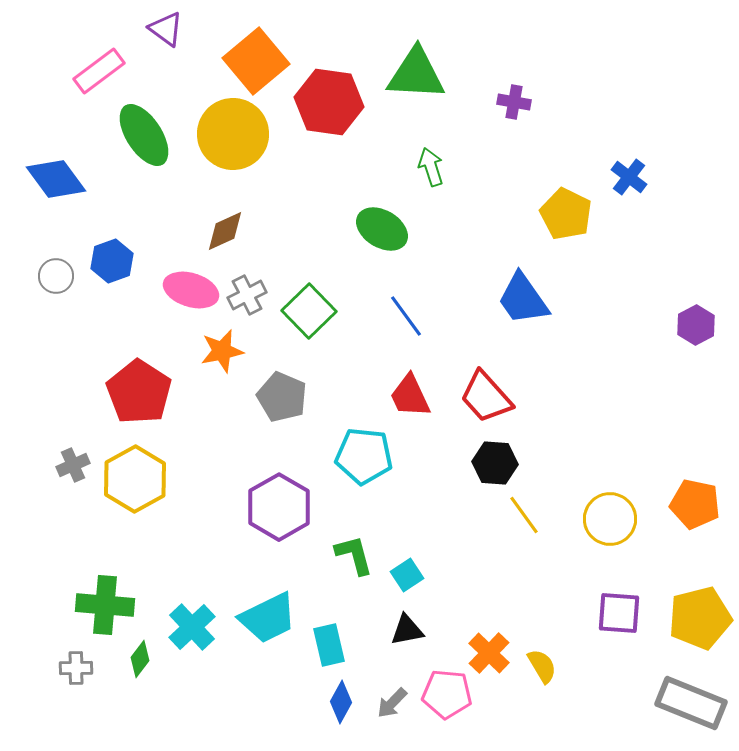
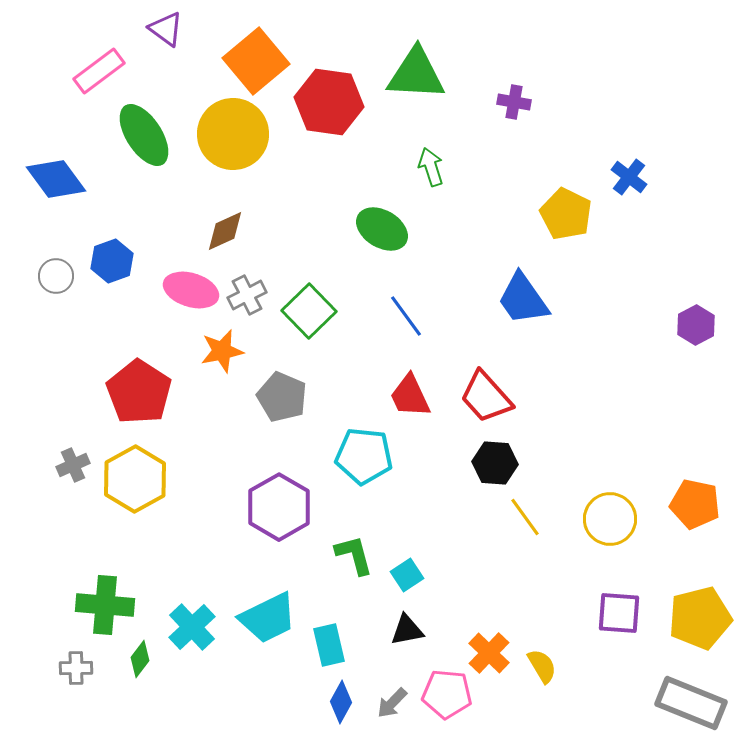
yellow line at (524, 515): moved 1 px right, 2 px down
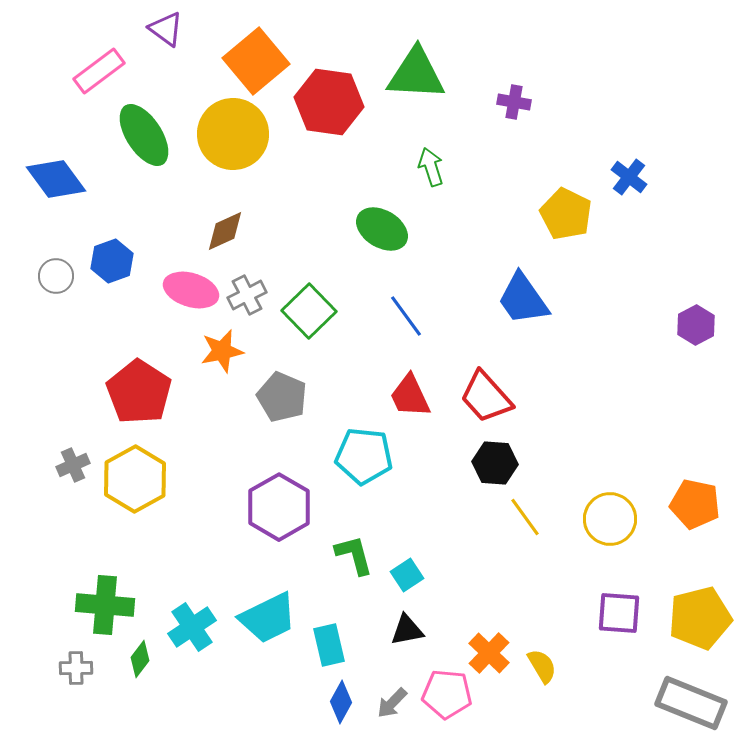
cyan cross at (192, 627): rotated 9 degrees clockwise
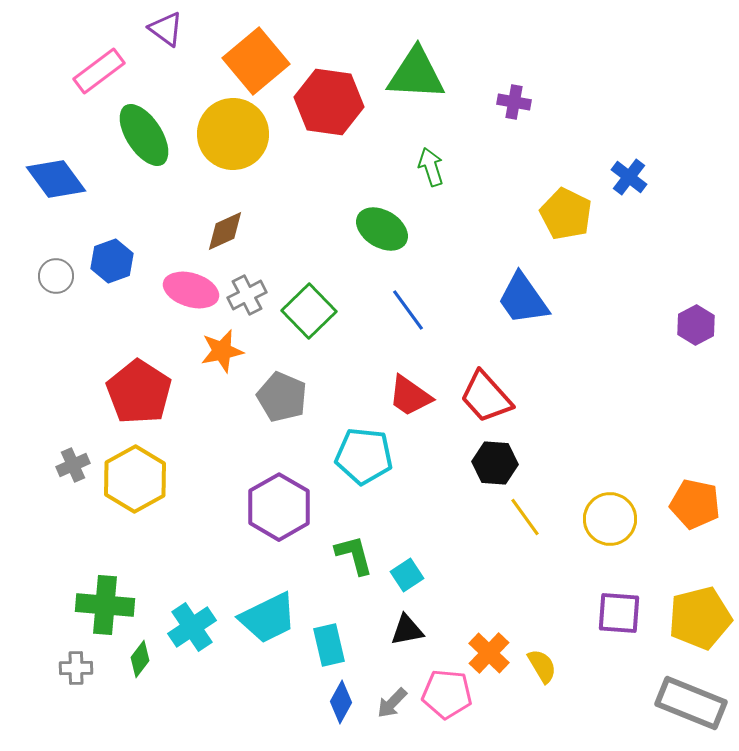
blue line at (406, 316): moved 2 px right, 6 px up
red trapezoid at (410, 396): rotated 30 degrees counterclockwise
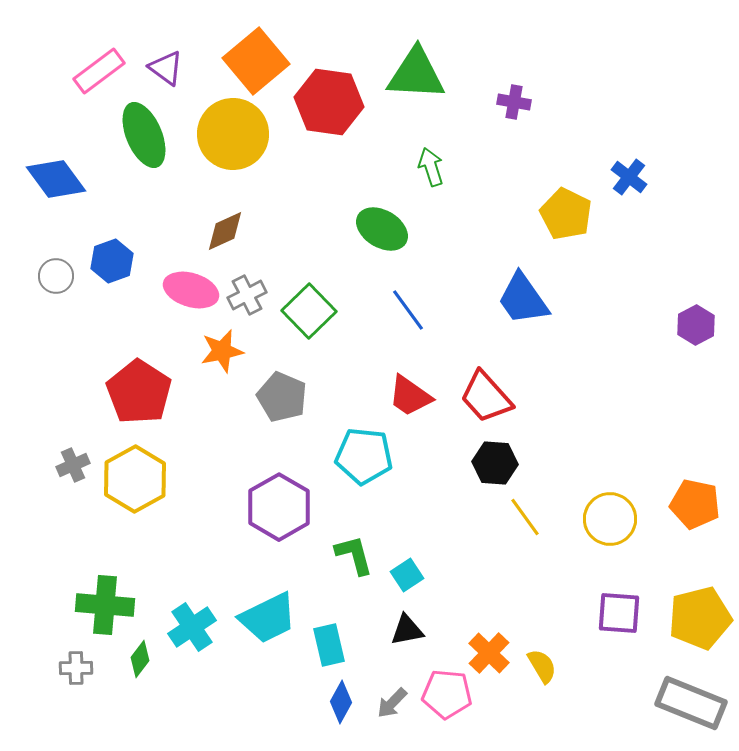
purple triangle at (166, 29): moved 39 px down
green ellipse at (144, 135): rotated 10 degrees clockwise
